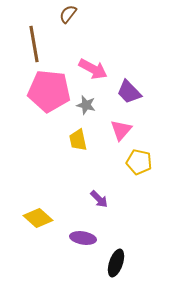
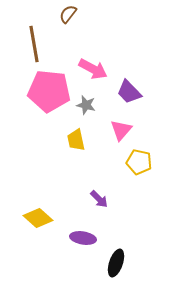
yellow trapezoid: moved 2 px left
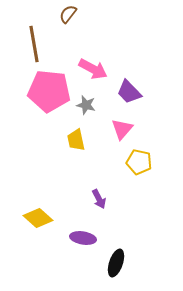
pink triangle: moved 1 px right, 1 px up
purple arrow: rotated 18 degrees clockwise
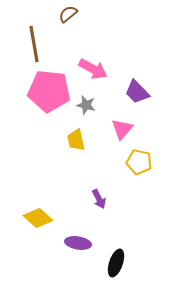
brown semicircle: rotated 12 degrees clockwise
purple trapezoid: moved 8 px right
purple ellipse: moved 5 px left, 5 px down
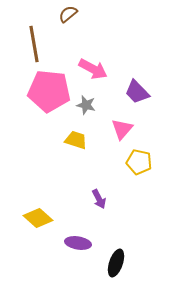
yellow trapezoid: rotated 120 degrees clockwise
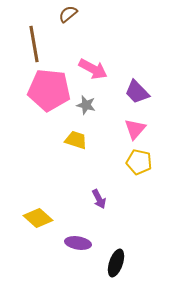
pink pentagon: moved 1 px up
pink triangle: moved 13 px right
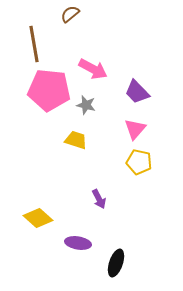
brown semicircle: moved 2 px right
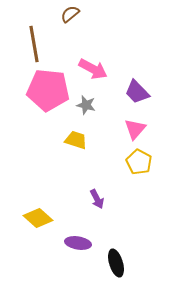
pink pentagon: moved 1 px left
yellow pentagon: rotated 15 degrees clockwise
purple arrow: moved 2 px left
black ellipse: rotated 36 degrees counterclockwise
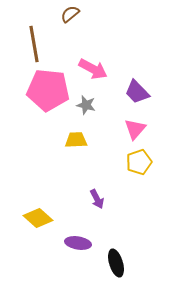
yellow trapezoid: rotated 20 degrees counterclockwise
yellow pentagon: rotated 25 degrees clockwise
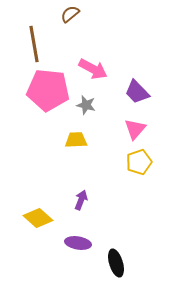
purple arrow: moved 16 px left, 1 px down; rotated 132 degrees counterclockwise
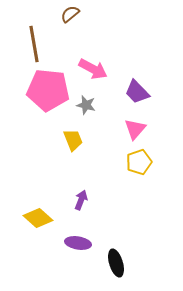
yellow trapezoid: moved 3 px left; rotated 70 degrees clockwise
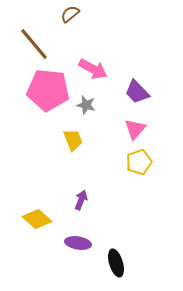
brown line: rotated 30 degrees counterclockwise
yellow diamond: moved 1 px left, 1 px down
